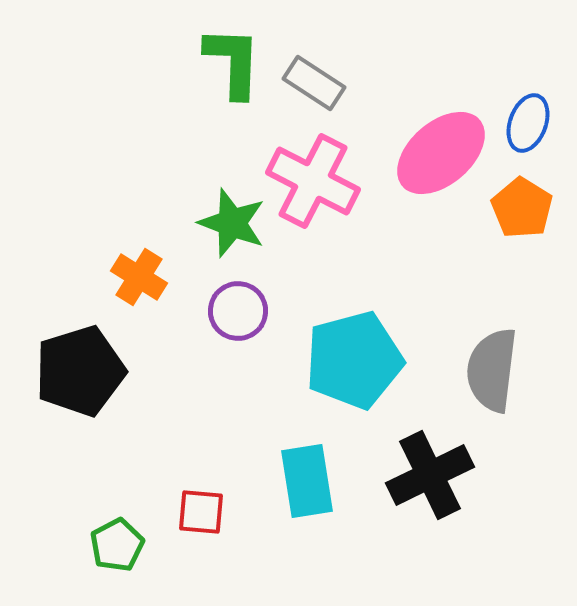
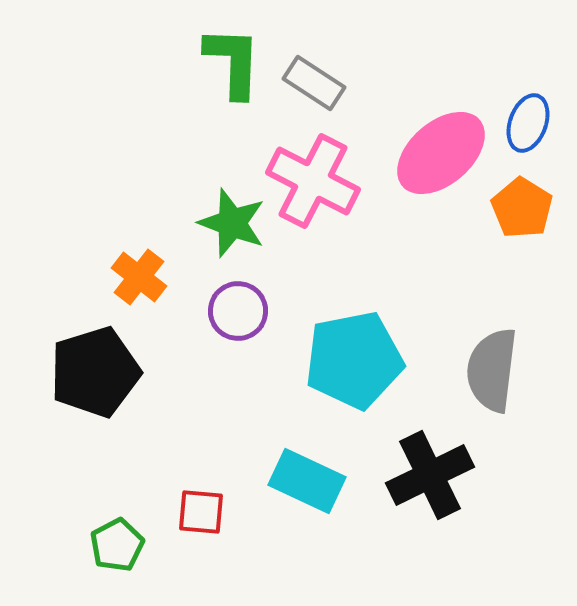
orange cross: rotated 6 degrees clockwise
cyan pentagon: rotated 4 degrees clockwise
black pentagon: moved 15 px right, 1 px down
cyan rectangle: rotated 56 degrees counterclockwise
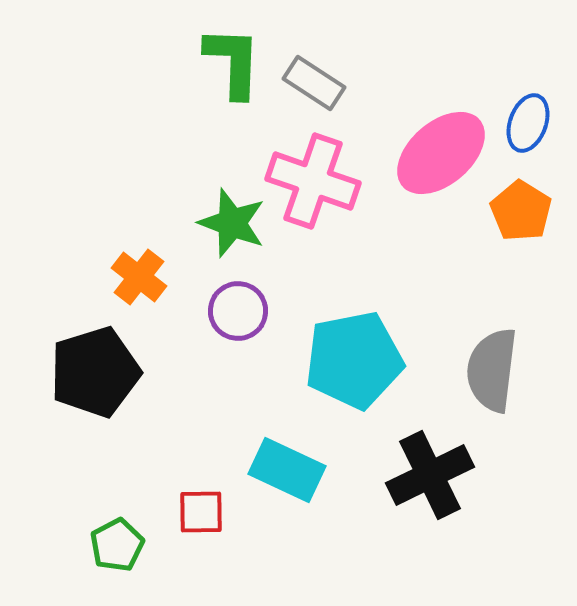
pink cross: rotated 8 degrees counterclockwise
orange pentagon: moved 1 px left, 3 px down
cyan rectangle: moved 20 px left, 11 px up
red square: rotated 6 degrees counterclockwise
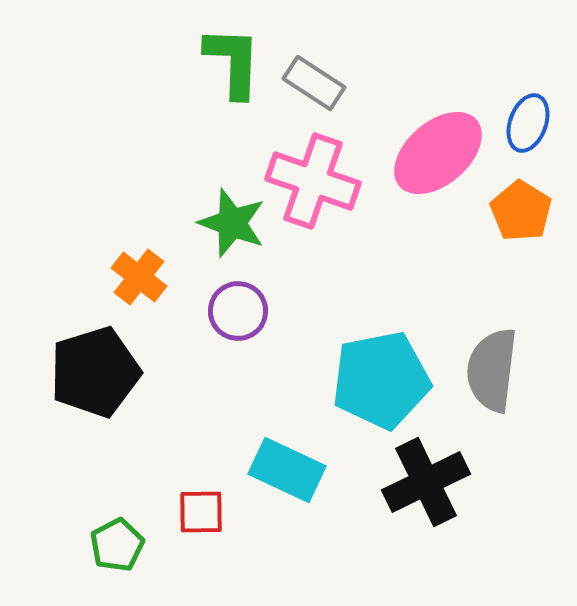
pink ellipse: moved 3 px left
cyan pentagon: moved 27 px right, 20 px down
black cross: moved 4 px left, 7 px down
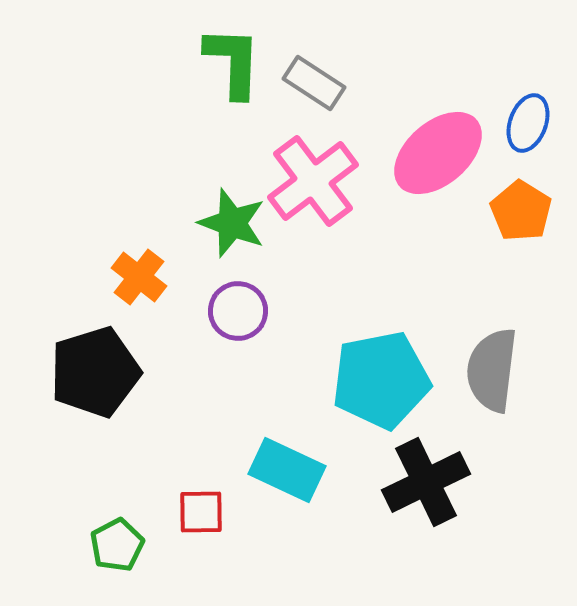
pink cross: rotated 34 degrees clockwise
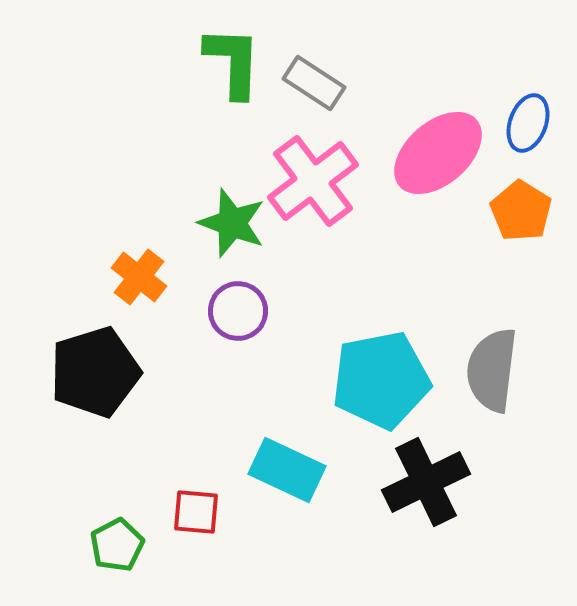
red square: moved 5 px left; rotated 6 degrees clockwise
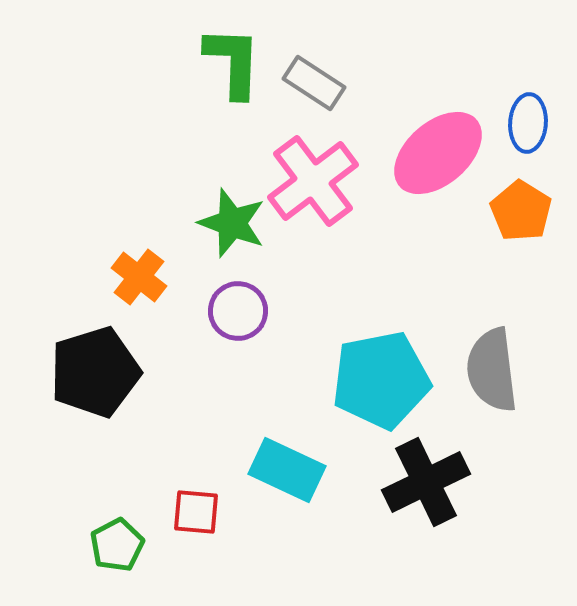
blue ellipse: rotated 16 degrees counterclockwise
gray semicircle: rotated 14 degrees counterclockwise
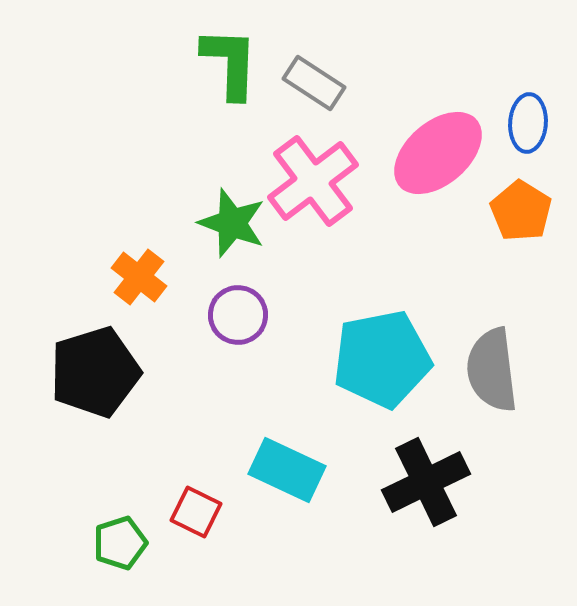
green L-shape: moved 3 px left, 1 px down
purple circle: moved 4 px down
cyan pentagon: moved 1 px right, 21 px up
red square: rotated 21 degrees clockwise
green pentagon: moved 3 px right, 2 px up; rotated 10 degrees clockwise
